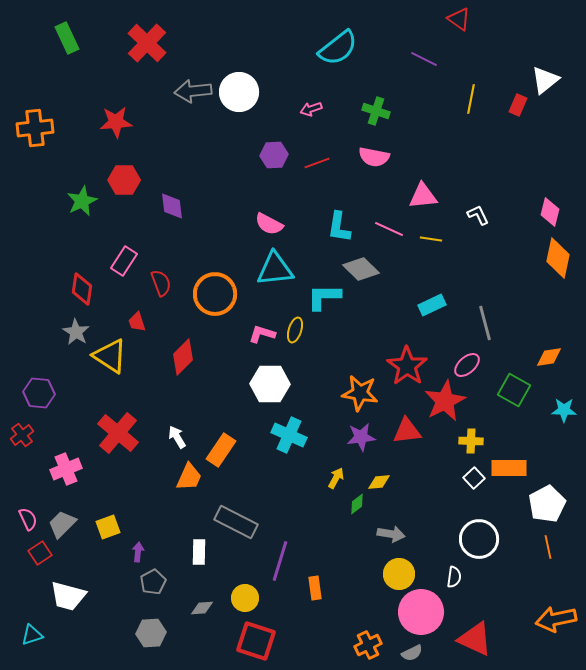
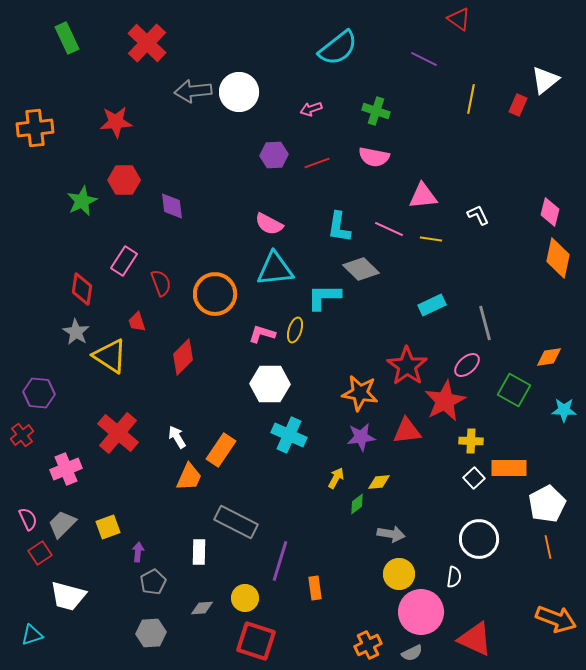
orange arrow at (556, 619): rotated 147 degrees counterclockwise
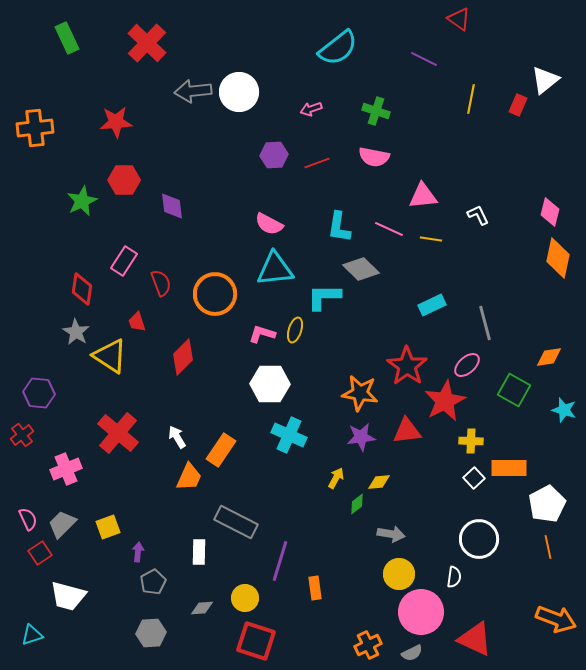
cyan star at (564, 410): rotated 15 degrees clockwise
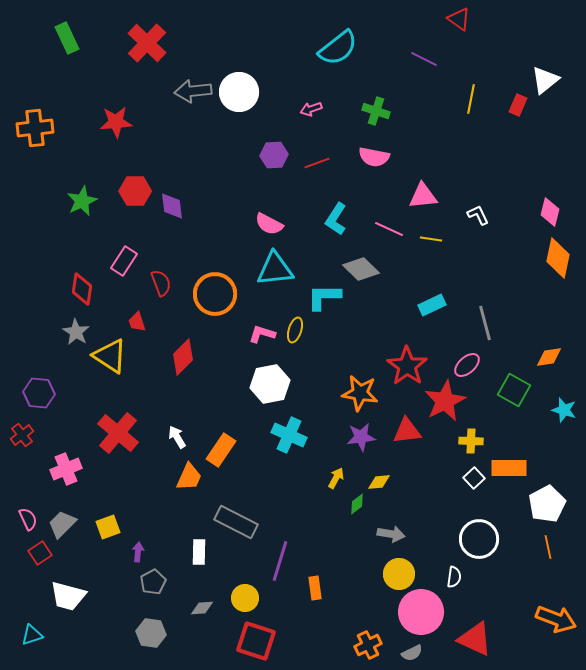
red hexagon at (124, 180): moved 11 px right, 11 px down
cyan L-shape at (339, 227): moved 3 px left, 8 px up; rotated 24 degrees clockwise
white hexagon at (270, 384): rotated 12 degrees counterclockwise
gray hexagon at (151, 633): rotated 12 degrees clockwise
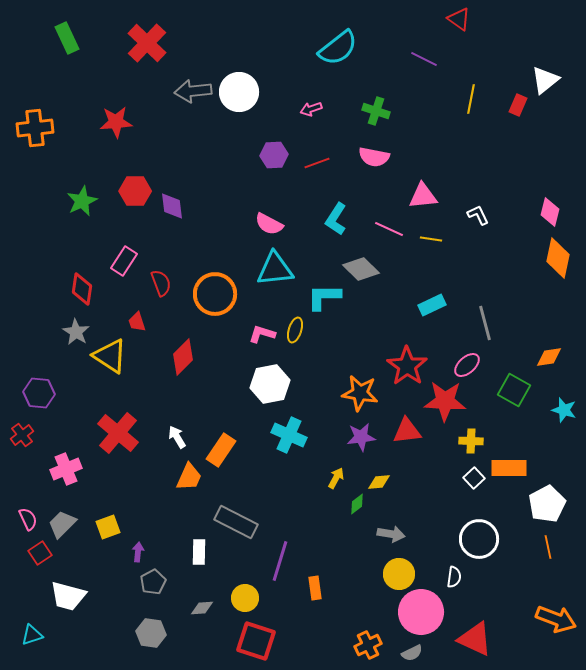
red star at (445, 401): rotated 30 degrees clockwise
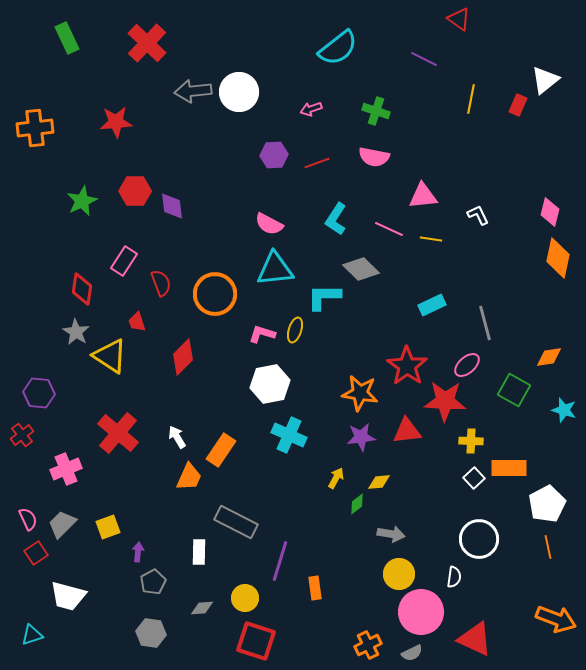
red square at (40, 553): moved 4 px left
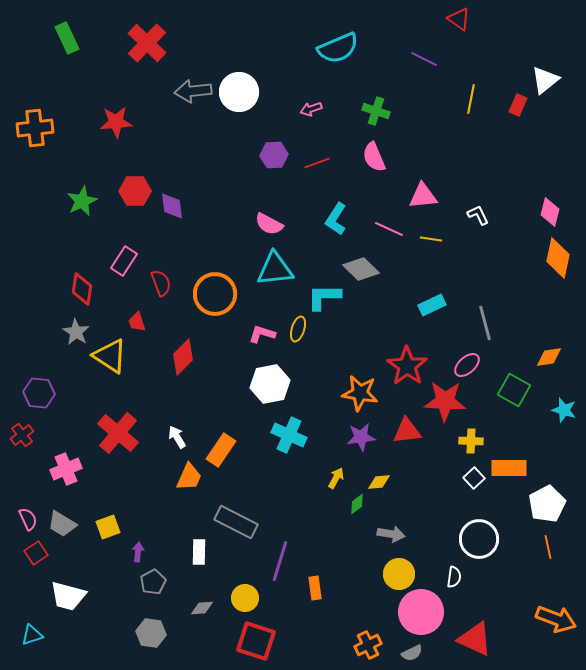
cyan semicircle at (338, 48): rotated 15 degrees clockwise
pink semicircle at (374, 157): rotated 56 degrees clockwise
yellow ellipse at (295, 330): moved 3 px right, 1 px up
gray trapezoid at (62, 524): rotated 104 degrees counterclockwise
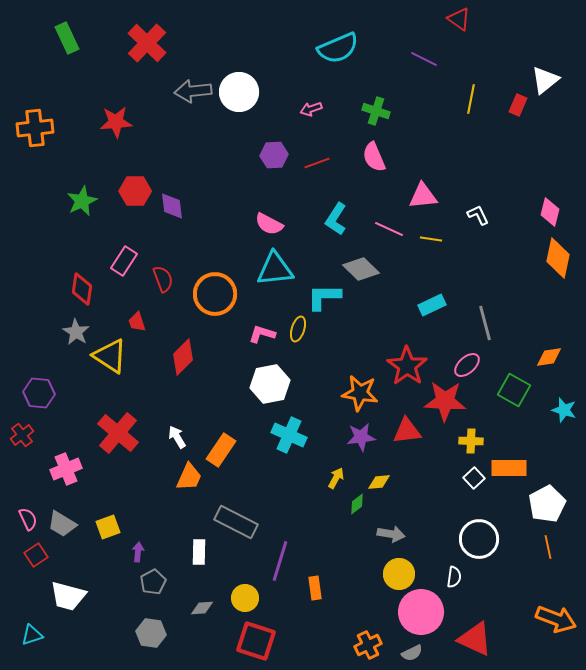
red semicircle at (161, 283): moved 2 px right, 4 px up
red square at (36, 553): moved 2 px down
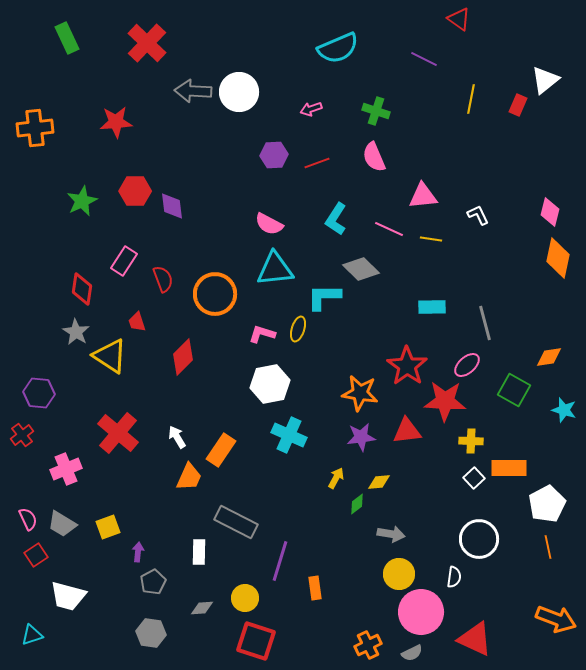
gray arrow at (193, 91): rotated 9 degrees clockwise
cyan rectangle at (432, 305): moved 2 px down; rotated 24 degrees clockwise
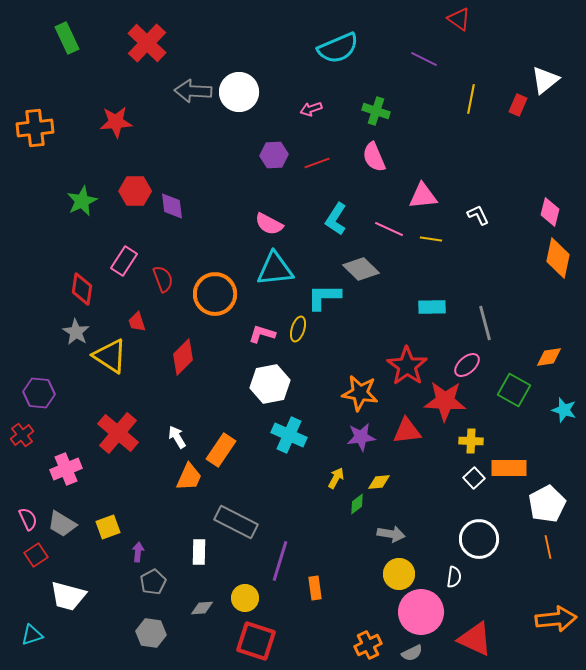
orange arrow at (556, 619): rotated 27 degrees counterclockwise
